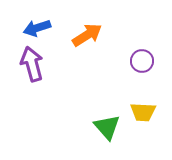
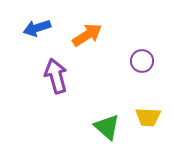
purple arrow: moved 24 px right, 12 px down
yellow trapezoid: moved 5 px right, 5 px down
green triangle: rotated 8 degrees counterclockwise
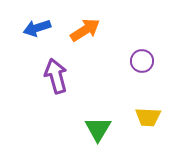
orange arrow: moved 2 px left, 5 px up
green triangle: moved 9 px left, 2 px down; rotated 20 degrees clockwise
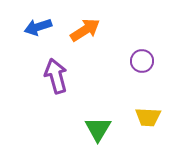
blue arrow: moved 1 px right, 1 px up
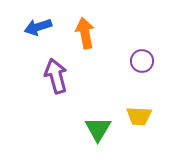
orange arrow: moved 3 px down; rotated 68 degrees counterclockwise
yellow trapezoid: moved 9 px left, 1 px up
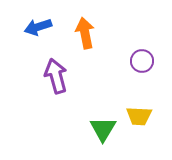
green triangle: moved 5 px right
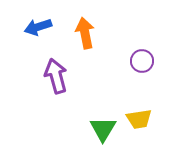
yellow trapezoid: moved 3 px down; rotated 12 degrees counterclockwise
